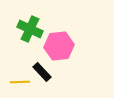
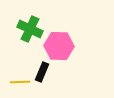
pink hexagon: rotated 8 degrees clockwise
black rectangle: rotated 66 degrees clockwise
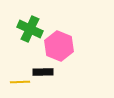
pink hexagon: rotated 20 degrees clockwise
black rectangle: moved 1 px right; rotated 66 degrees clockwise
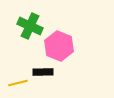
green cross: moved 3 px up
yellow line: moved 2 px left, 1 px down; rotated 12 degrees counterclockwise
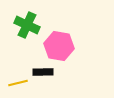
green cross: moved 3 px left, 1 px up
pink hexagon: rotated 12 degrees counterclockwise
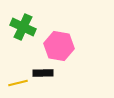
green cross: moved 4 px left, 2 px down
black rectangle: moved 1 px down
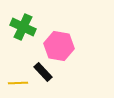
black rectangle: moved 1 px up; rotated 48 degrees clockwise
yellow line: rotated 12 degrees clockwise
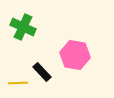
pink hexagon: moved 16 px right, 9 px down
black rectangle: moved 1 px left
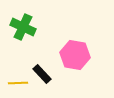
black rectangle: moved 2 px down
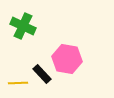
green cross: moved 1 px up
pink hexagon: moved 8 px left, 4 px down
